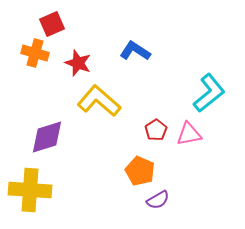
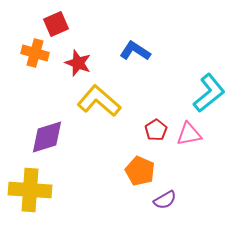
red square: moved 4 px right
purple semicircle: moved 7 px right
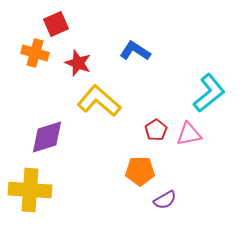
orange pentagon: rotated 24 degrees counterclockwise
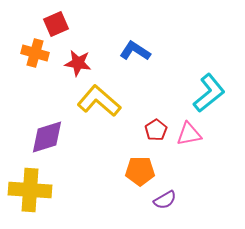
red star: rotated 12 degrees counterclockwise
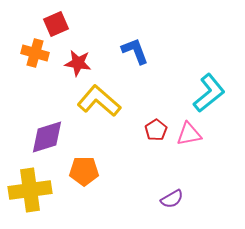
blue L-shape: rotated 36 degrees clockwise
orange pentagon: moved 56 px left
yellow cross: rotated 12 degrees counterclockwise
purple semicircle: moved 7 px right, 1 px up
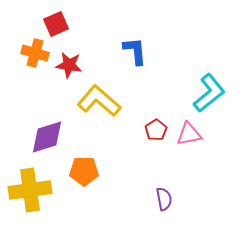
blue L-shape: rotated 16 degrees clockwise
red star: moved 9 px left, 2 px down
purple semicircle: moved 8 px left; rotated 70 degrees counterclockwise
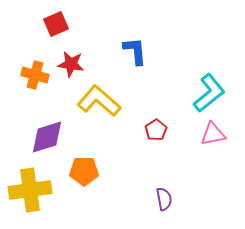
orange cross: moved 22 px down
red star: moved 2 px right, 1 px up
pink triangle: moved 24 px right
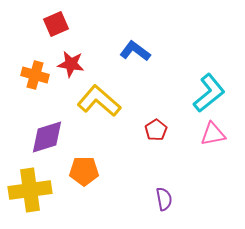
blue L-shape: rotated 48 degrees counterclockwise
